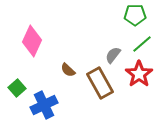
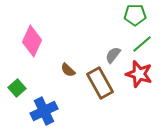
red star: rotated 20 degrees counterclockwise
blue cross: moved 6 px down
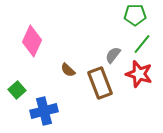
green line: rotated 10 degrees counterclockwise
brown rectangle: rotated 8 degrees clockwise
green square: moved 2 px down
blue cross: rotated 12 degrees clockwise
